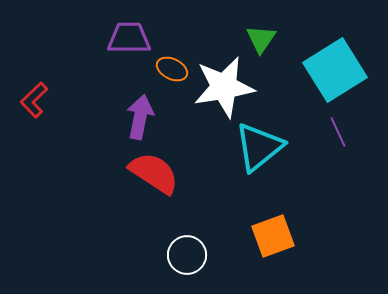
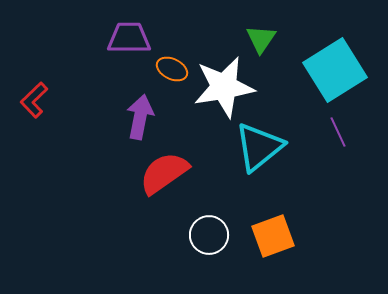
red semicircle: moved 10 px right; rotated 68 degrees counterclockwise
white circle: moved 22 px right, 20 px up
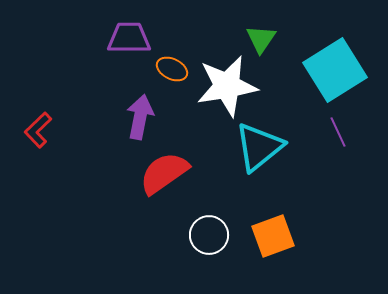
white star: moved 3 px right, 1 px up
red L-shape: moved 4 px right, 30 px down
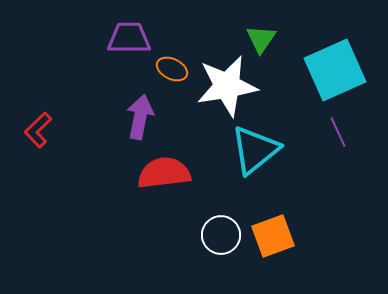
cyan square: rotated 8 degrees clockwise
cyan triangle: moved 4 px left, 3 px down
red semicircle: rotated 28 degrees clockwise
white circle: moved 12 px right
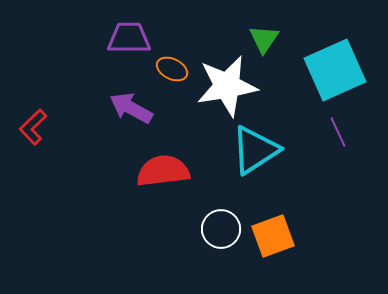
green triangle: moved 3 px right
purple arrow: moved 9 px left, 9 px up; rotated 72 degrees counterclockwise
red L-shape: moved 5 px left, 3 px up
cyan triangle: rotated 6 degrees clockwise
red semicircle: moved 1 px left, 2 px up
white circle: moved 6 px up
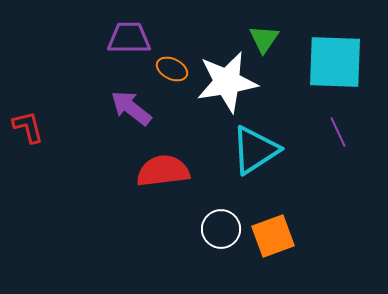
cyan square: moved 8 px up; rotated 26 degrees clockwise
white star: moved 4 px up
purple arrow: rotated 9 degrees clockwise
red L-shape: moved 5 px left; rotated 120 degrees clockwise
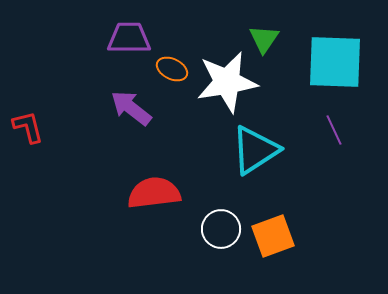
purple line: moved 4 px left, 2 px up
red semicircle: moved 9 px left, 22 px down
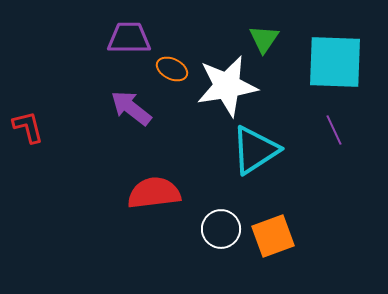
white star: moved 4 px down
